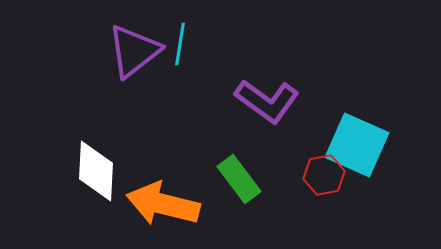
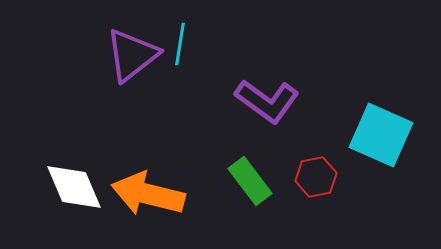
purple triangle: moved 2 px left, 4 px down
cyan square: moved 24 px right, 10 px up
white diamond: moved 22 px left, 16 px down; rotated 26 degrees counterclockwise
red hexagon: moved 8 px left, 2 px down
green rectangle: moved 11 px right, 2 px down
orange arrow: moved 15 px left, 10 px up
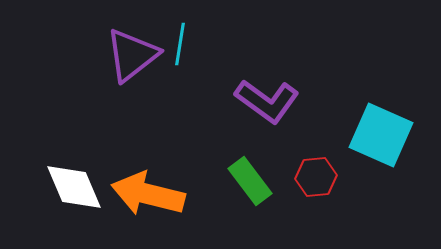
red hexagon: rotated 6 degrees clockwise
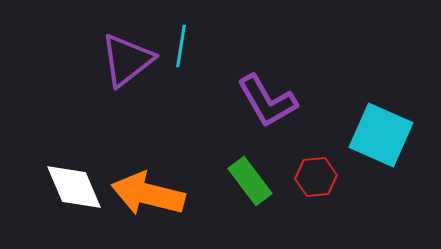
cyan line: moved 1 px right, 2 px down
purple triangle: moved 5 px left, 5 px down
purple L-shape: rotated 24 degrees clockwise
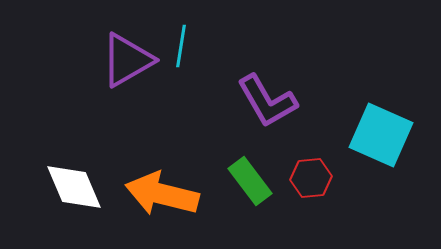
purple triangle: rotated 8 degrees clockwise
red hexagon: moved 5 px left, 1 px down
orange arrow: moved 14 px right
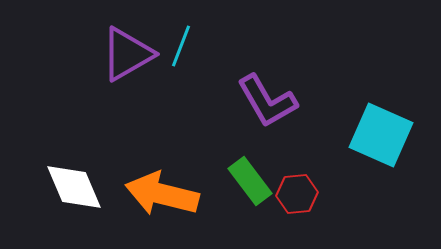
cyan line: rotated 12 degrees clockwise
purple triangle: moved 6 px up
red hexagon: moved 14 px left, 16 px down
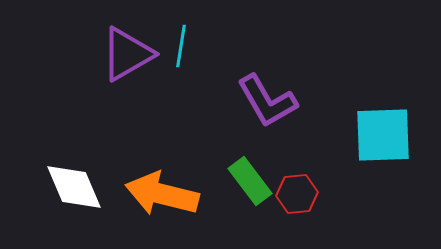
cyan line: rotated 12 degrees counterclockwise
cyan square: moved 2 px right; rotated 26 degrees counterclockwise
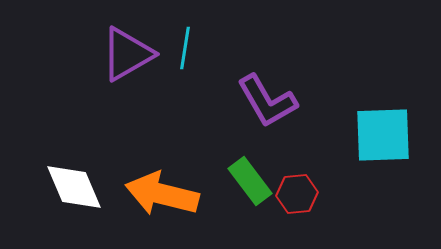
cyan line: moved 4 px right, 2 px down
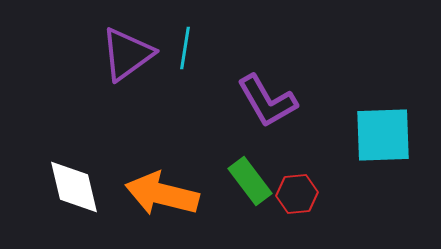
purple triangle: rotated 6 degrees counterclockwise
white diamond: rotated 10 degrees clockwise
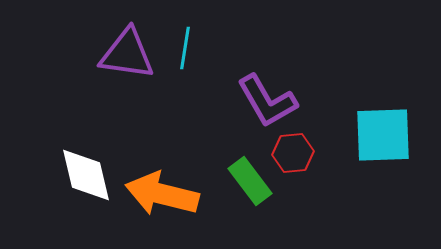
purple triangle: rotated 44 degrees clockwise
white diamond: moved 12 px right, 12 px up
red hexagon: moved 4 px left, 41 px up
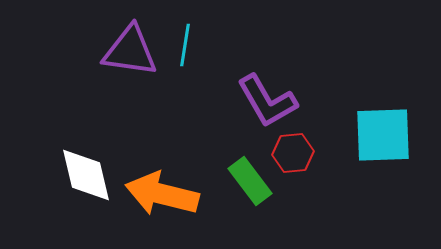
cyan line: moved 3 px up
purple triangle: moved 3 px right, 3 px up
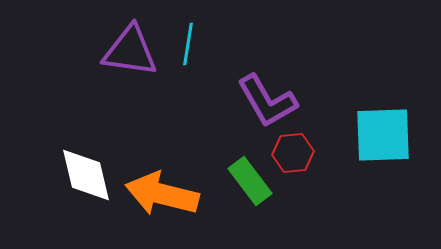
cyan line: moved 3 px right, 1 px up
